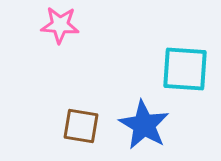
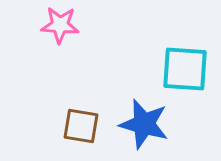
blue star: moved 1 px up; rotated 15 degrees counterclockwise
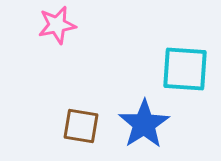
pink star: moved 3 px left; rotated 15 degrees counterclockwise
blue star: rotated 24 degrees clockwise
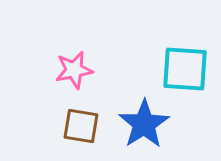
pink star: moved 17 px right, 45 px down
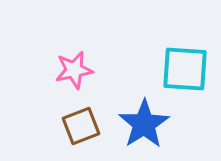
brown square: rotated 30 degrees counterclockwise
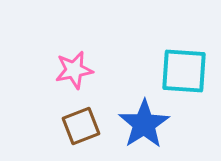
cyan square: moved 1 px left, 2 px down
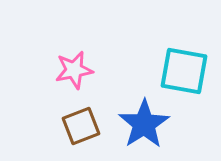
cyan square: rotated 6 degrees clockwise
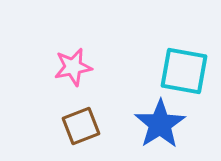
pink star: moved 1 px left, 3 px up
blue star: moved 16 px right
